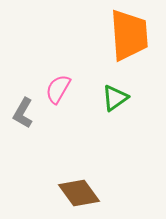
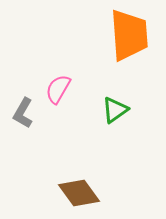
green triangle: moved 12 px down
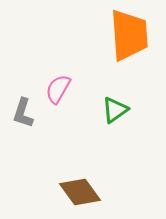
gray L-shape: rotated 12 degrees counterclockwise
brown diamond: moved 1 px right, 1 px up
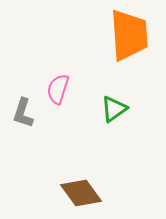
pink semicircle: rotated 12 degrees counterclockwise
green triangle: moved 1 px left, 1 px up
brown diamond: moved 1 px right, 1 px down
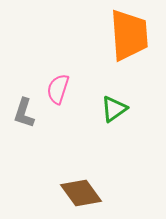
gray L-shape: moved 1 px right
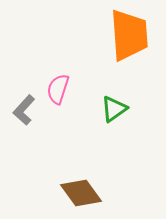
gray L-shape: moved 3 px up; rotated 24 degrees clockwise
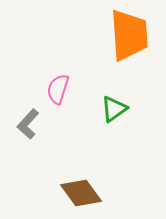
gray L-shape: moved 4 px right, 14 px down
